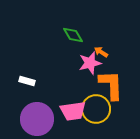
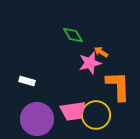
orange L-shape: moved 7 px right, 1 px down
yellow circle: moved 6 px down
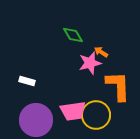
purple circle: moved 1 px left, 1 px down
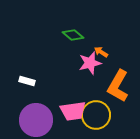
green diamond: rotated 20 degrees counterclockwise
orange L-shape: rotated 148 degrees counterclockwise
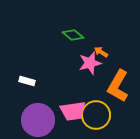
purple circle: moved 2 px right
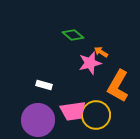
white rectangle: moved 17 px right, 4 px down
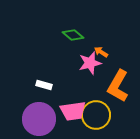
purple circle: moved 1 px right, 1 px up
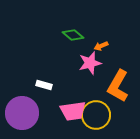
orange arrow: moved 6 px up; rotated 56 degrees counterclockwise
purple circle: moved 17 px left, 6 px up
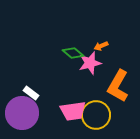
green diamond: moved 18 px down
white rectangle: moved 13 px left, 8 px down; rotated 21 degrees clockwise
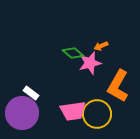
yellow circle: moved 1 px right, 1 px up
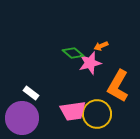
purple circle: moved 5 px down
